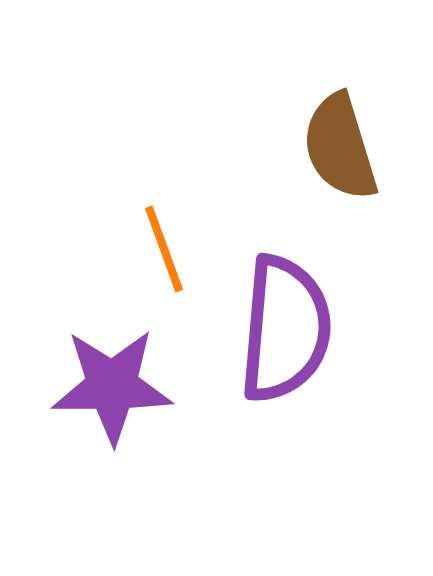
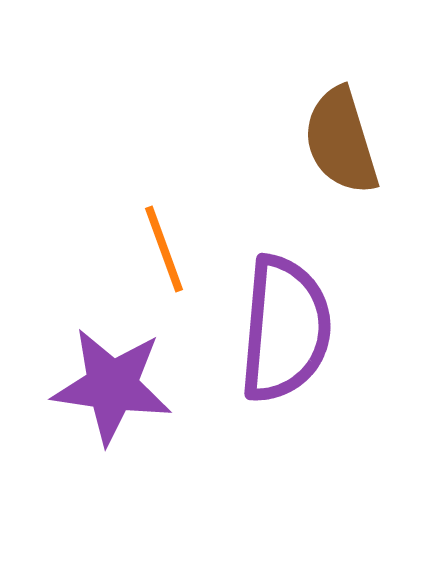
brown semicircle: moved 1 px right, 6 px up
purple star: rotated 8 degrees clockwise
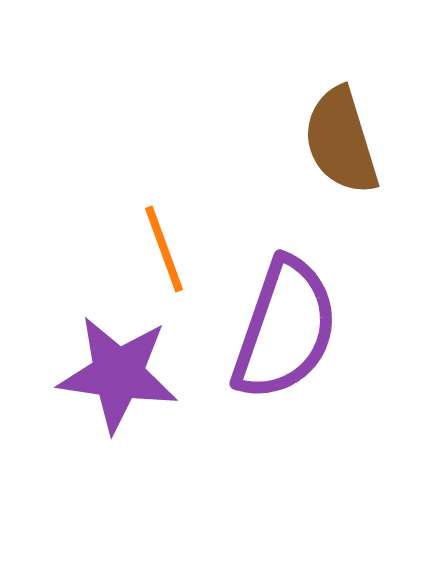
purple semicircle: rotated 14 degrees clockwise
purple star: moved 6 px right, 12 px up
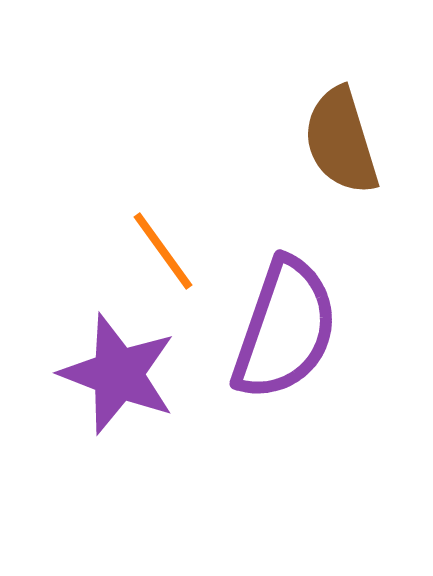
orange line: moved 1 px left, 2 px down; rotated 16 degrees counterclockwise
purple star: rotated 13 degrees clockwise
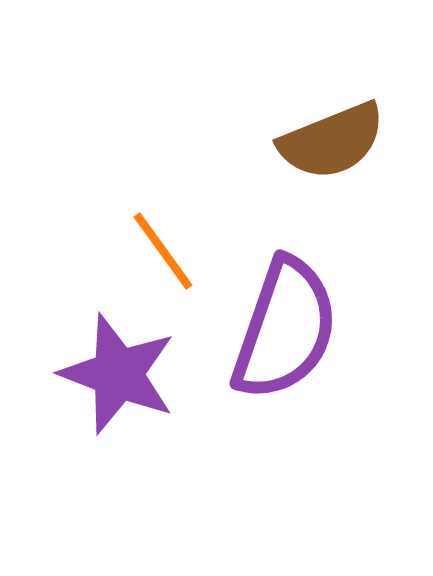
brown semicircle: moved 9 px left; rotated 95 degrees counterclockwise
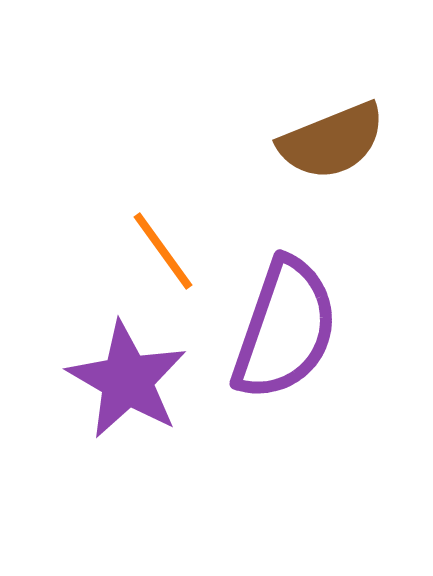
purple star: moved 9 px right, 6 px down; rotated 9 degrees clockwise
